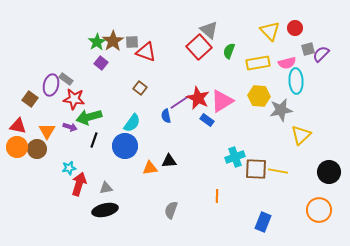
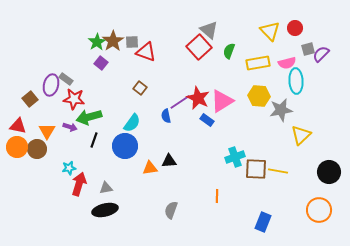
brown square at (30, 99): rotated 14 degrees clockwise
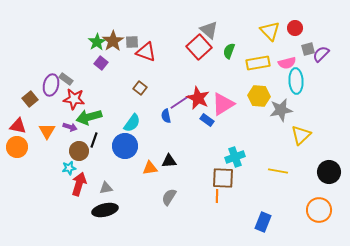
pink triangle at (222, 101): moved 1 px right, 3 px down
brown circle at (37, 149): moved 42 px right, 2 px down
brown square at (256, 169): moved 33 px left, 9 px down
gray semicircle at (171, 210): moved 2 px left, 13 px up; rotated 12 degrees clockwise
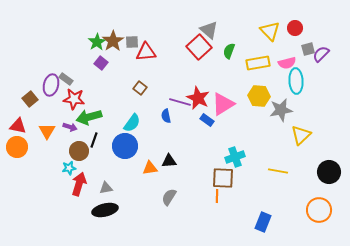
red triangle at (146, 52): rotated 25 degrees counterclockwise
purple line at (180, 102): rotated 50 degrees clockwise
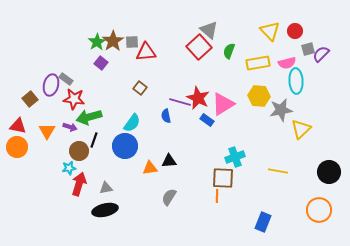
red circle at (295, 28): moved 3 px down
yellow triangle at (301, 135): moved 6 px up
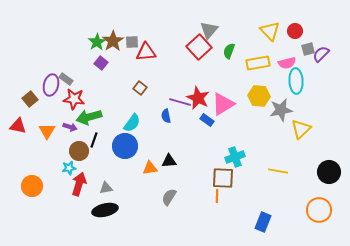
gray triangle at (209, 30): rotated 30 degrees clockwise
orange circle at (17, 147): moved 15 px right, 39 px down
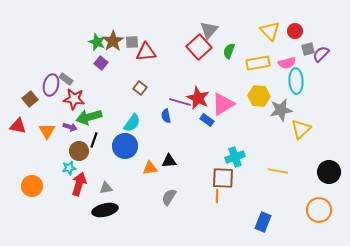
green star at (97, 42): rotated 18 degrees counterclockwise
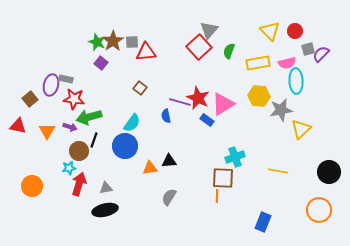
gray rectangle at (66, 79): rotated 24 degrees counterclockwise
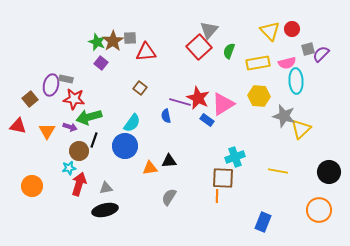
red circle at (295, 31): moved 3 px left, 2 px up
gray square at (132, 42): moved 2 px left, 4 px up
gray star at (281, 110): moved 3 px right, 6 px down; rotated 25 degrees clockwise
